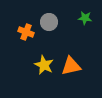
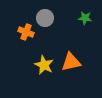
gray circle: moved 4 px left, 4 px up
orange triangle: moved 4 px up
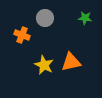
orange cross: moved 4 px left, 3 px down
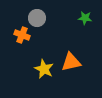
gray circle: moved 8 px left
yellow star: moved 4 px down
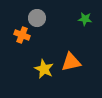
green star: moved 1 px down
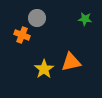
yellow star: rotated 12 degrees clockwise
